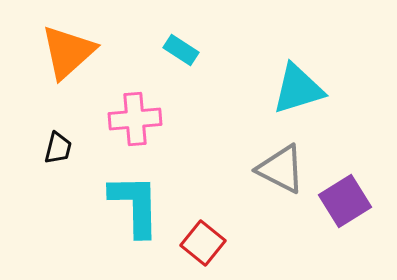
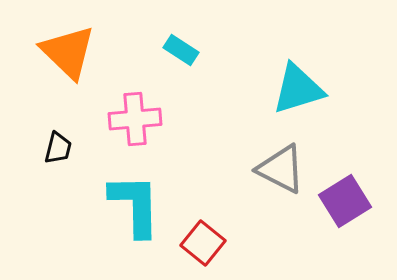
orange triangle: rotated 34 degrees counterclockwise
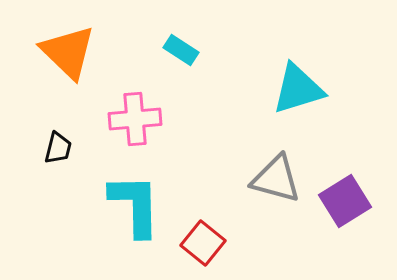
gray triangle: moved 5 px left, 10 px down; rotated 12 degrees counterclockwise
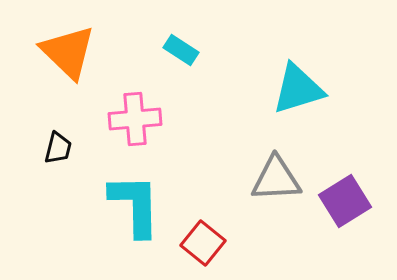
gray triangle: rotated 18 degrees counterclockwise
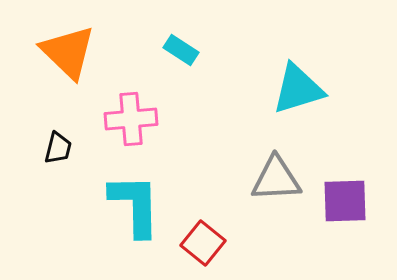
pink cross: moved 4 px left
purple square: rotated 30 degrees clockwise
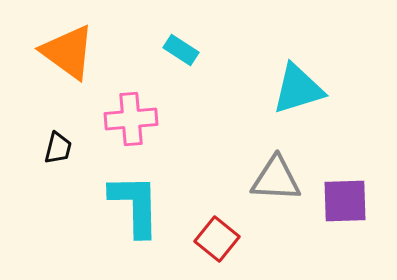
orange triangle: rotated 8 degrees counterclockwise
gray triangle: rotated 6 degrees clockwise
red square: moved 14 px right, 4 px up
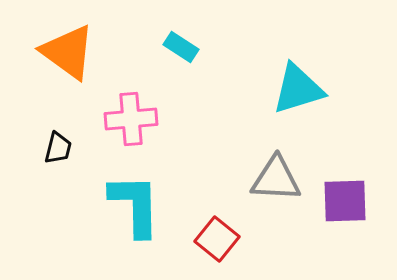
cyan rectangle: moved 3 px up
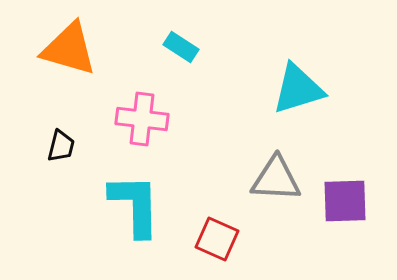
orange triangle: moved 1 px right, 3 px up; rotated 20 degrees counterclockwise
pink cross: moved 11 px right; rotated 12 degrees clockwise
black trapezoid: moved 3 px right, 2 px up
red square: rotated 15 degrees counterclockwise
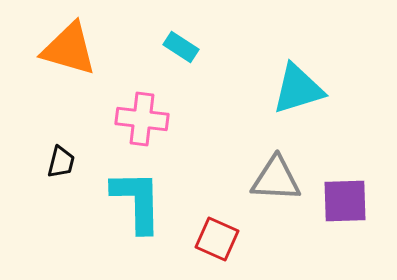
black trapezoid: moved 16 px down
cyan L-shape: moved 2 px right, 4 px up
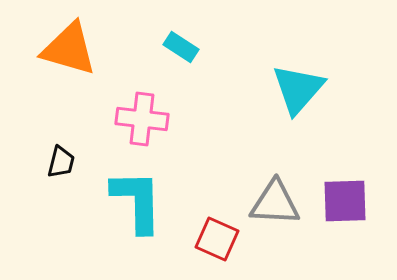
cyan triangle: rotated 32 degrees counterclockwise
gray triangle: moved 1 px left, 24 px down
